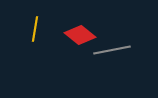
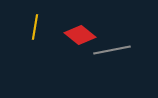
yellow line: moved 2 px up
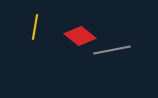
red diamond: moved 1 px down
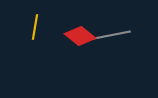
gray line: moved 15 px up
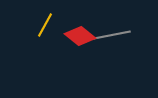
yellow line: moved 10 px right, 2 px up; rotated 20 degrees clockwise
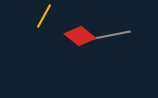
yellow line: moved 1 px left, 9 px up
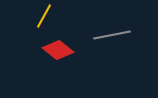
red diamond: moved 22 px left, 14 px down
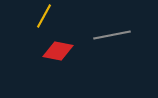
red diamond: moved 1 px down; rotated 28 degrees counterclockwise
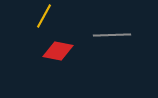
gray line: rotated 9 degrees clockwise
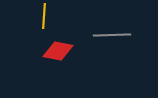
yellow line: rotated 25 degrees counterclockwise
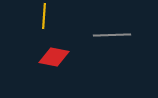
red diamond: moved 4 px left, 6 px down
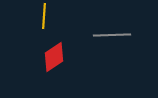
red diamond: rotated 44 degrees counterclockwise
